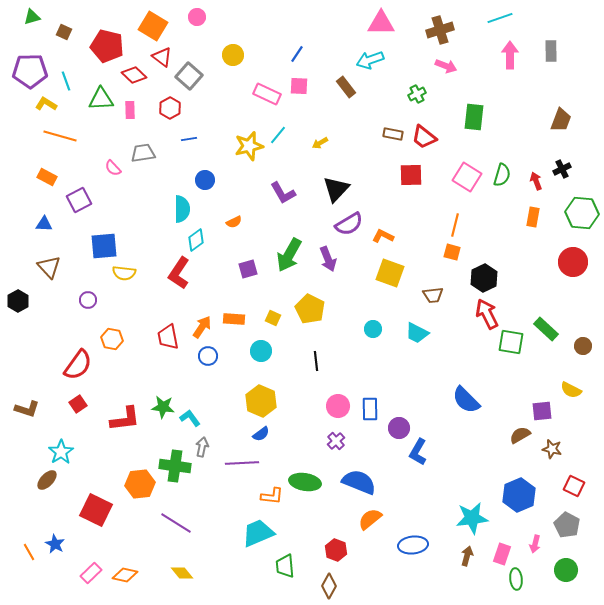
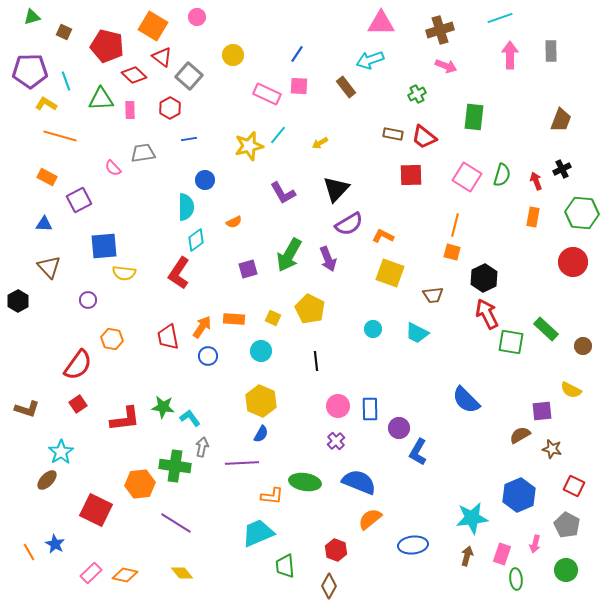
cyan semicircle at (182, 209): moved 4 px right, 2 px up
blue semicircle at (261, 434): rotated 24 degrees counterclockwise
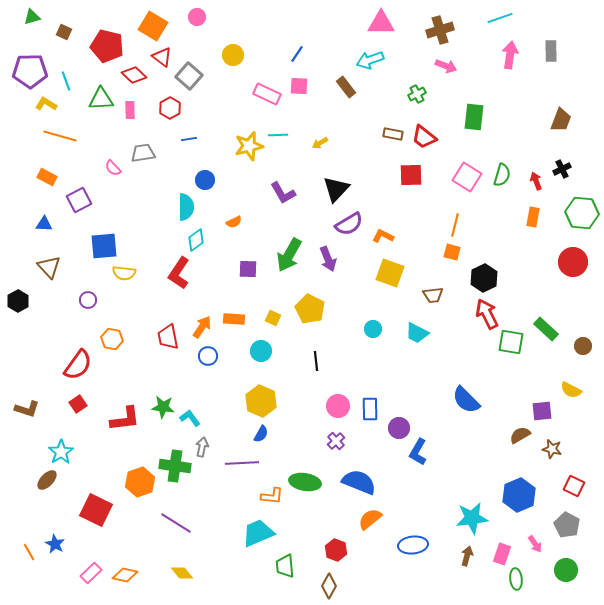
pink arrow at (510, 55): rotated 8 degrees clockwise
cyan line at (278, 135): rotated 48 degrees clockwise
purple square at (248, 269): rotated 18 degrees clockwise
orange hexagon at (140, 484): moved 2 px up; rotated 12 degrees counterclockwise
pink arrow at (535, 544): rotated 48 degrees counterclockwise
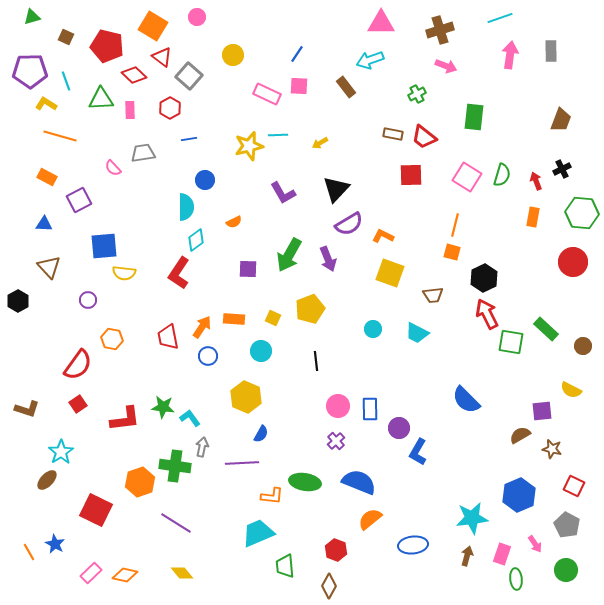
brown square at (64, 32): moved 2 px right, 5 px down
yellow pentagon at (310, 309): rotated 24 degrees clockwise
yellow hexagon at (261, 401): moved 15 px left, 4 px up
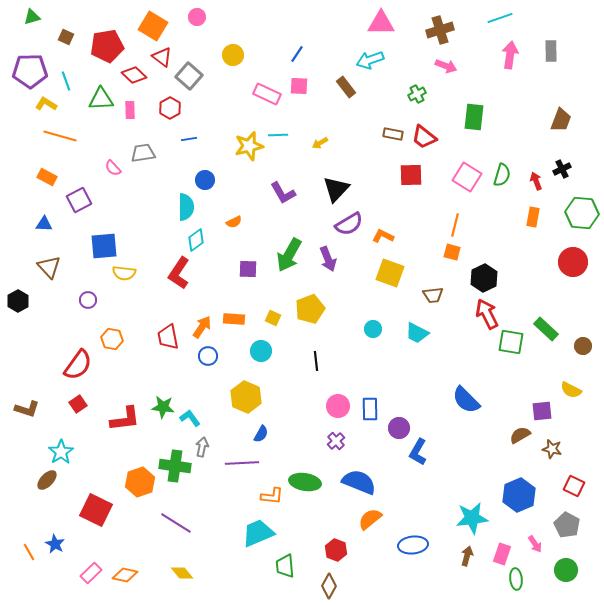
red pentagon at (107, 46): rotated 24 degrees counterclockwise
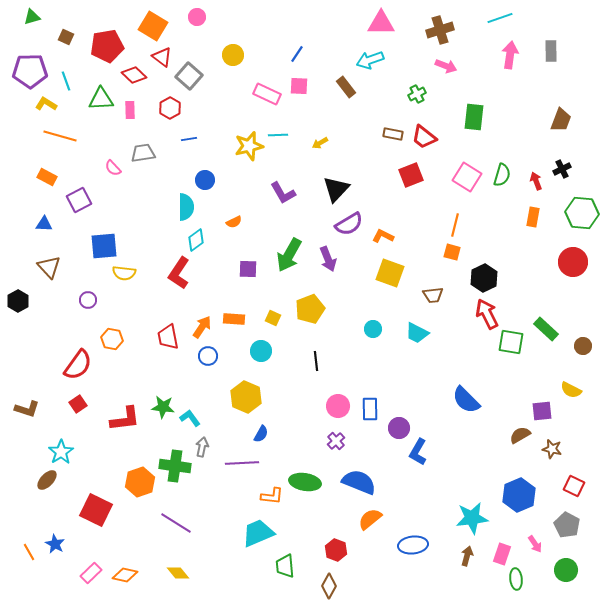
red square at (411, 175): rotated 20 degrees counterclockwise
yellow diamond at (182, 573): moved 4 px left
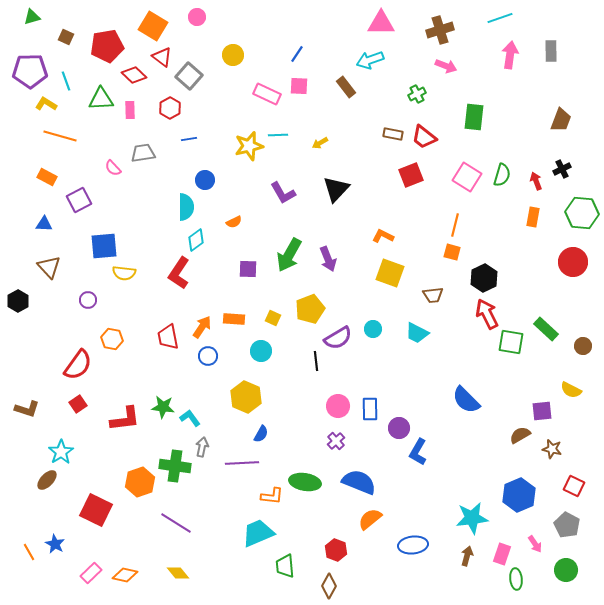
purple semicircle at (349, 224): moved 11 px left, 114 px down
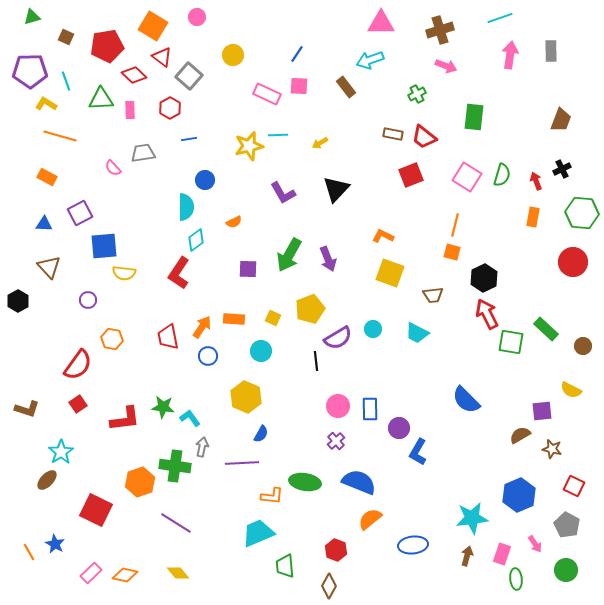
purple square at (79, 200): moved 1 px right, 13 px down
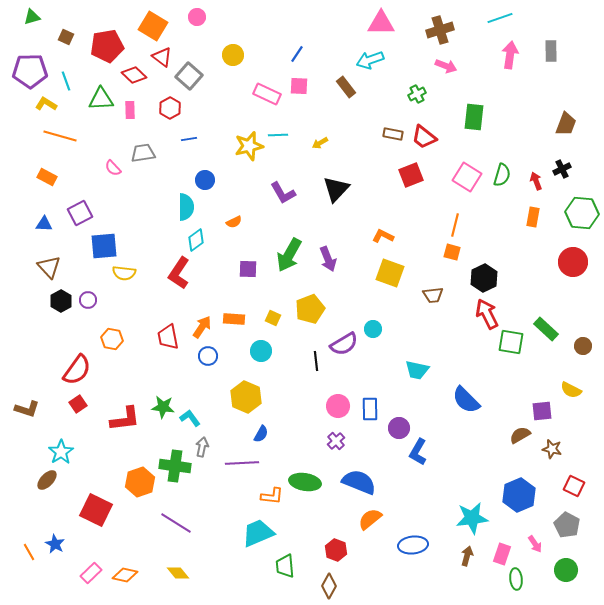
brown trapezoid at (561, 120): moved 5 px right, 4 px down
black hexagon at (18, 301): moved 43 px right
cyan trapezoid at (417, 333): moved 37 px down; rotated 15 degrees counterclockwise
purple semicircle at (338, 338): moved 6 px right, 6 px down
red semicircle at (78, 365): moved 1 px left, 5 px down
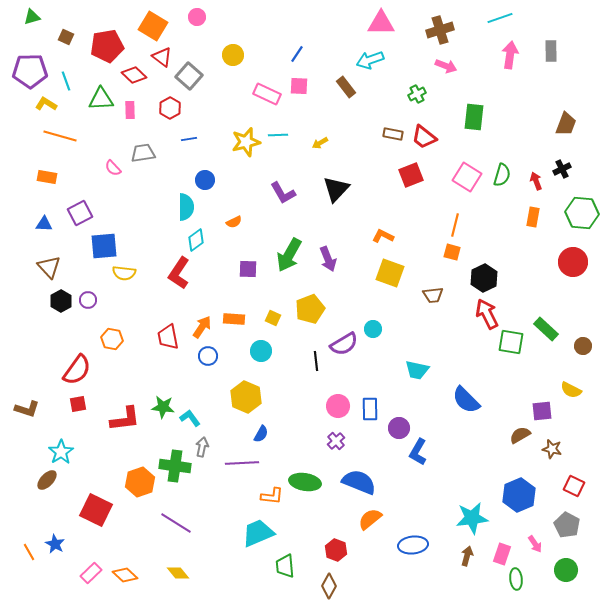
yellow star at (249, 146): moved 3 px left, 4 px up
orange rectangle at (47, 177): rotated 18 degrees counterclockwise
red square at (78, 404): rotated 24 degrees clockwise
orange diamond at (125, 575): rotated 30 degrees clockwise
